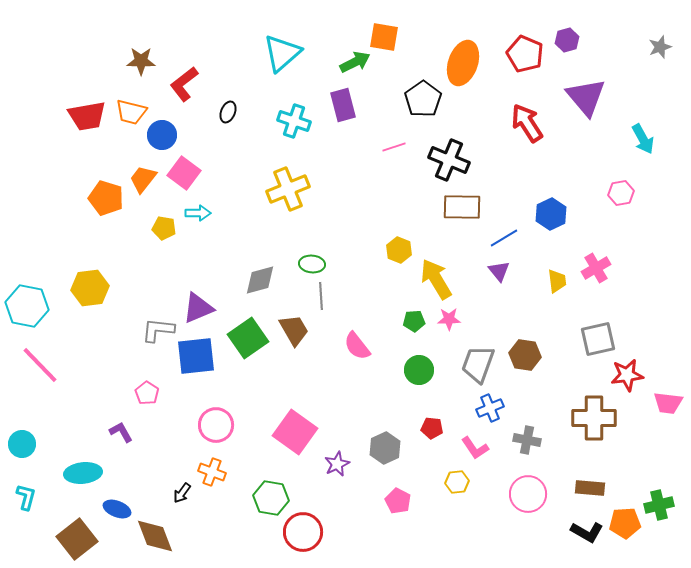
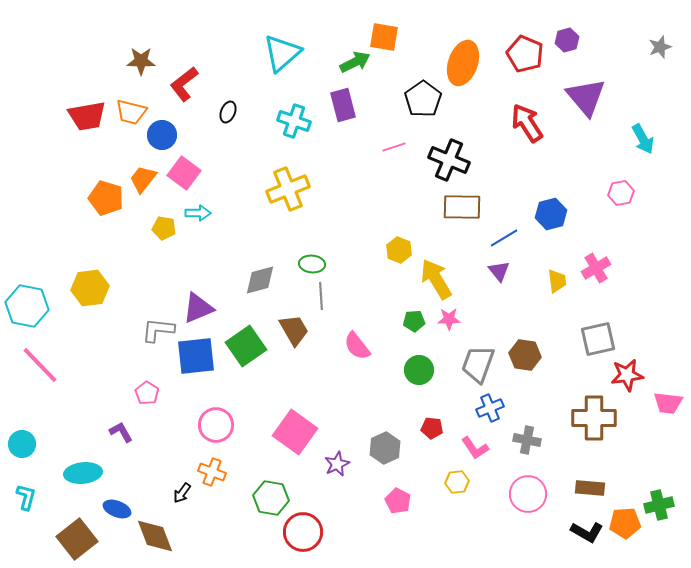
blue hexagon at (551, 214): rotated 12 degrees clockwise
green square at (248, 338): moved 2 px left, 8 px down
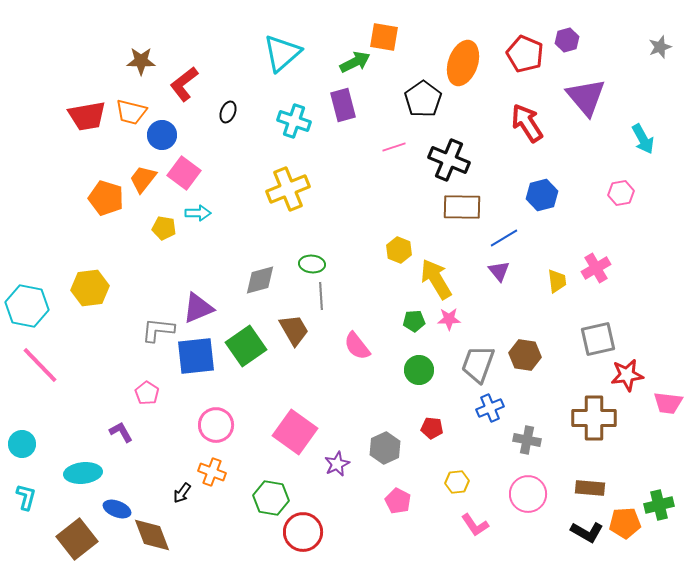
blue hexagon at (551, 214): moved 9 px left, 19 px up
pink L-shape at (475, 448): moved 77 px down
brown diamond at (155, 536): moved 3 px left, 1 px up
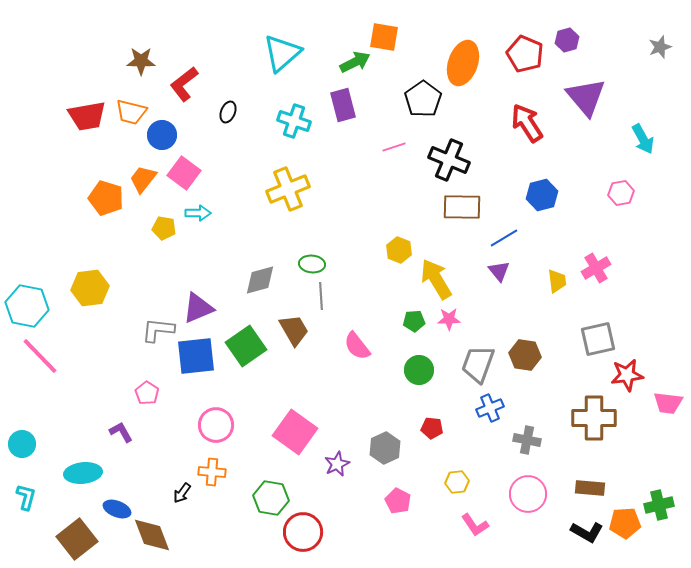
pink line at (40, 365): moved 9 px up
orange cross at (212, 472): rotated 16 degrees counterclockwise
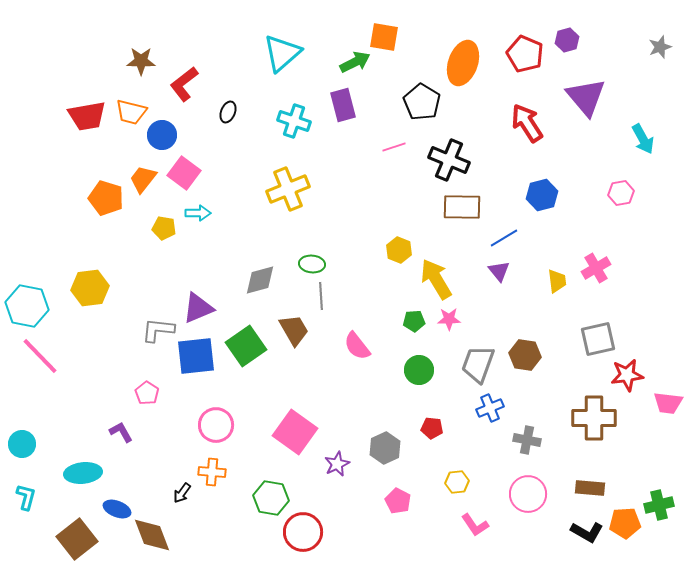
black pentagon at (423, 99): moved 1 px left, 3 px down; rotated 6 degrees counterclockwise
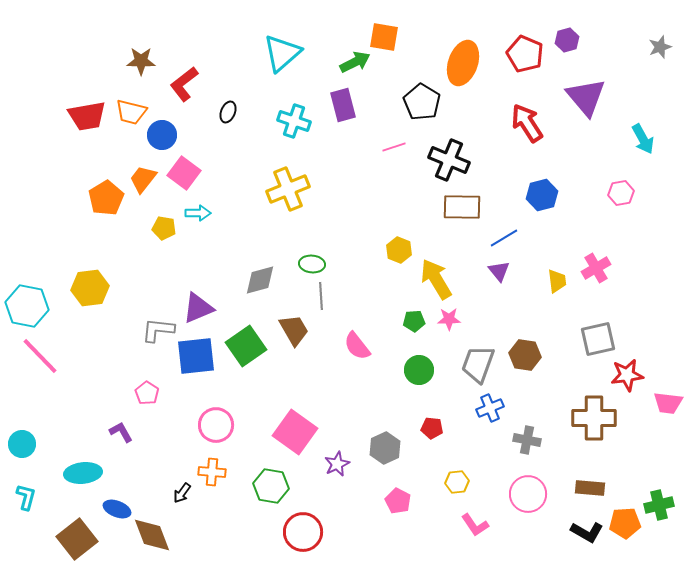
orange pentagon at (106, 198): rotated 24 degrees clockwise
green hexagon at (271, 498): moved 12 px up
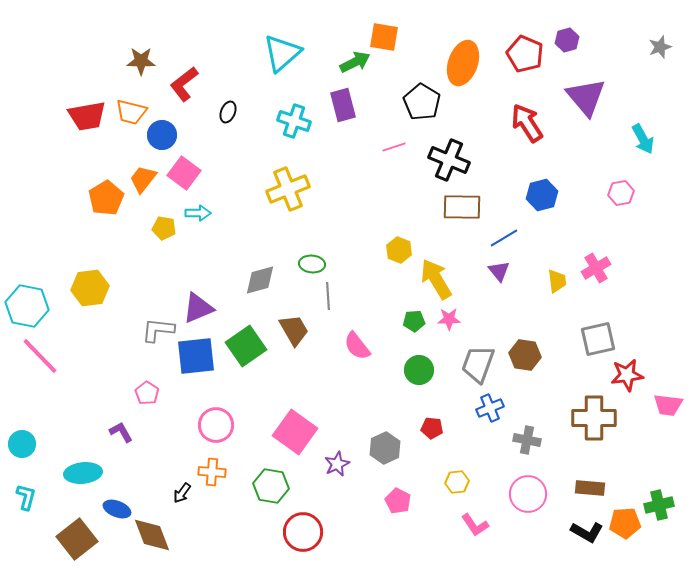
gray line at (321, 296): moved 7 px right
pink trapezoid at (668, 403): moved 2 px down
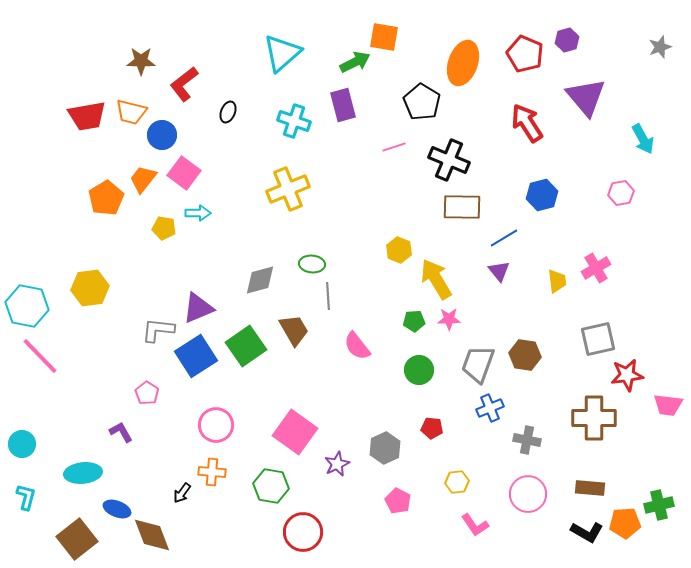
blue square at (196, 356): rotated 27 degrees counterclockwise
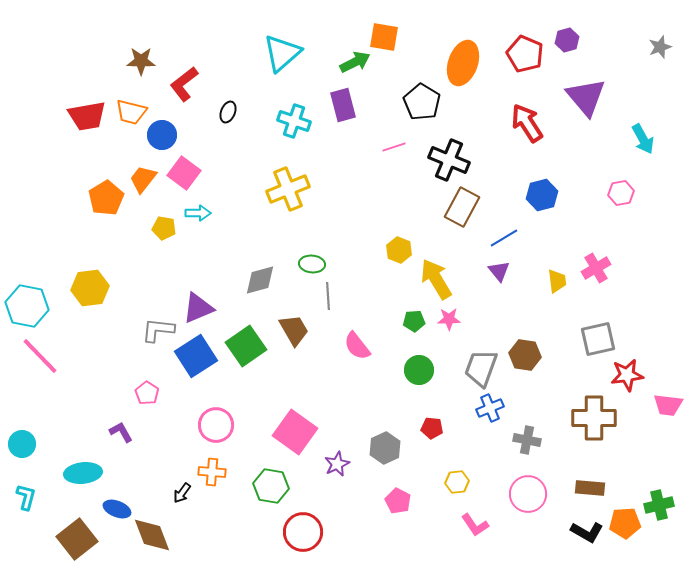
brown rectangle at (462, 207): rotated 63 degrees counterclockwise
gray trapezoid at (478, 364): moved 3 px right, 4 px down
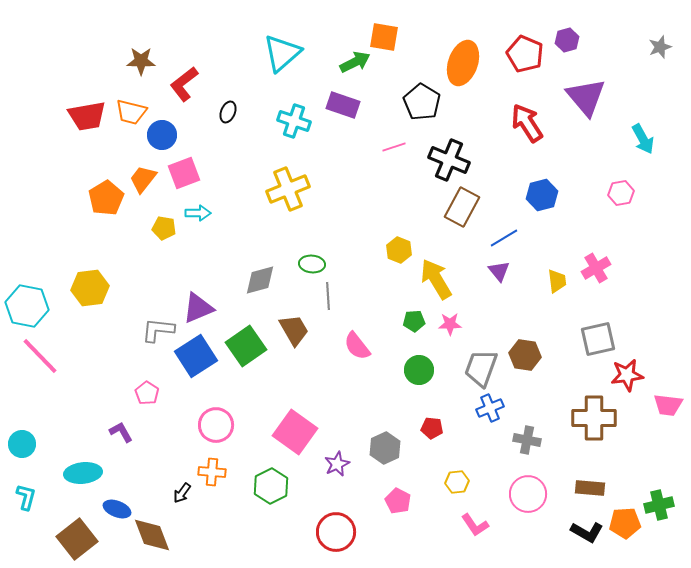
purple rectangle at (343, 105): rotated 56 degrees counterclockwise
pink square at (184, 173): rotated 32 degrees clockwise
pink star at (449, 319): moved 1 px right, 5 px down
green hexagon at (271, 486): rotated 24 degrees clockwise
red circle at (303, 532): moved 33 px right
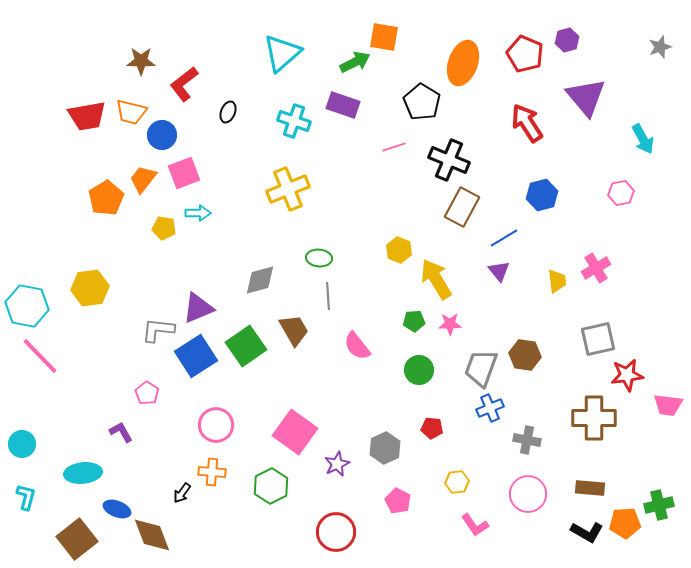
green ellipse at (312, 264): moved 7 px right, 6 px up
